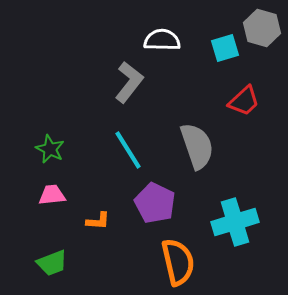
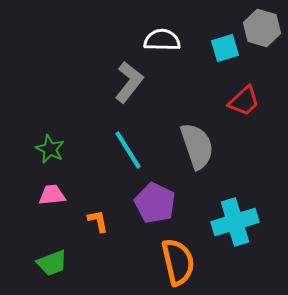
orange L-shape: rotated 105 degrees counterclockwise
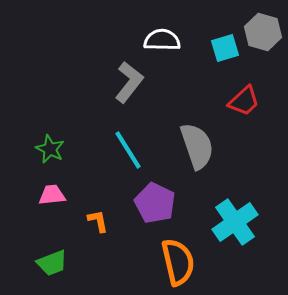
gray hexagon: moved 1 px right, 4 px down
cyan cross: rotated 18 degrees counterclockwise
